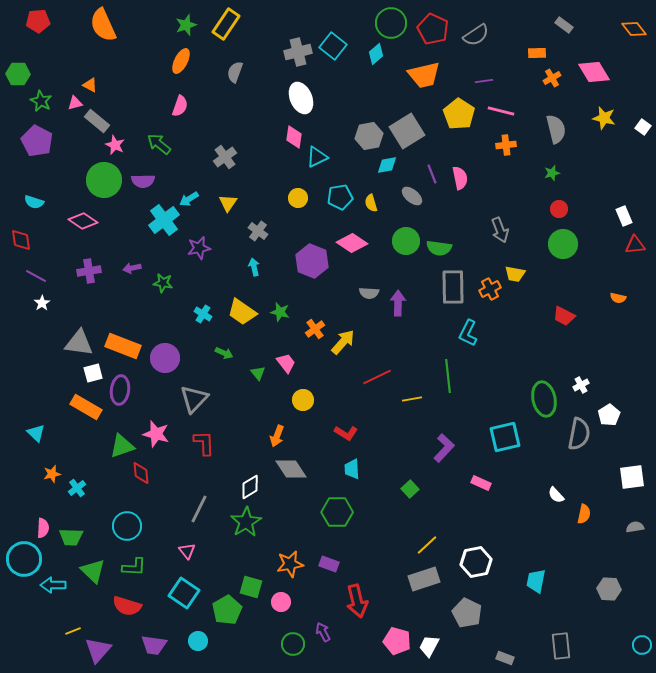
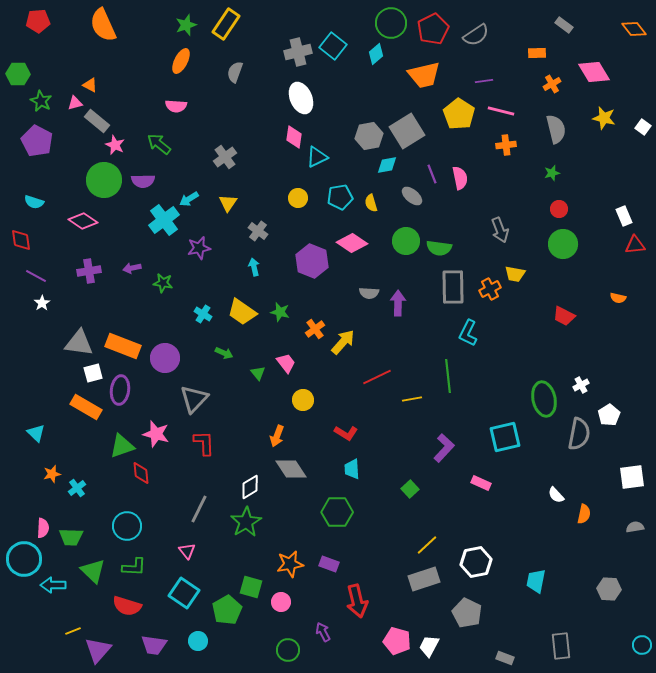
red pentagon at (433, 29): rotated 20 degrees clockwise
orange cross at (552, 78): moved 6 px down
pink semicircle at (180, 106): moved 4 px left; rotated 75 degrees clockwise
green circle at (293, 644): moved 5 px left, 6 px down
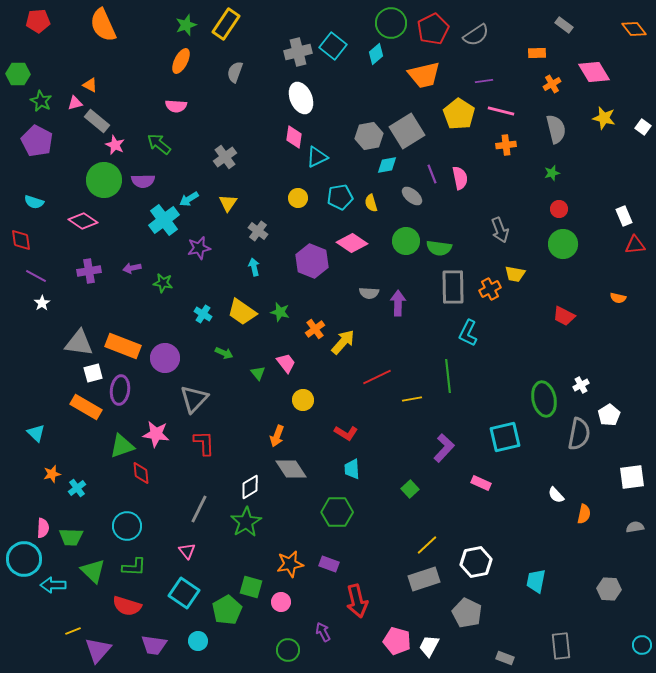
pink star at (156, 434): rotated 8 degrees counterclockwise
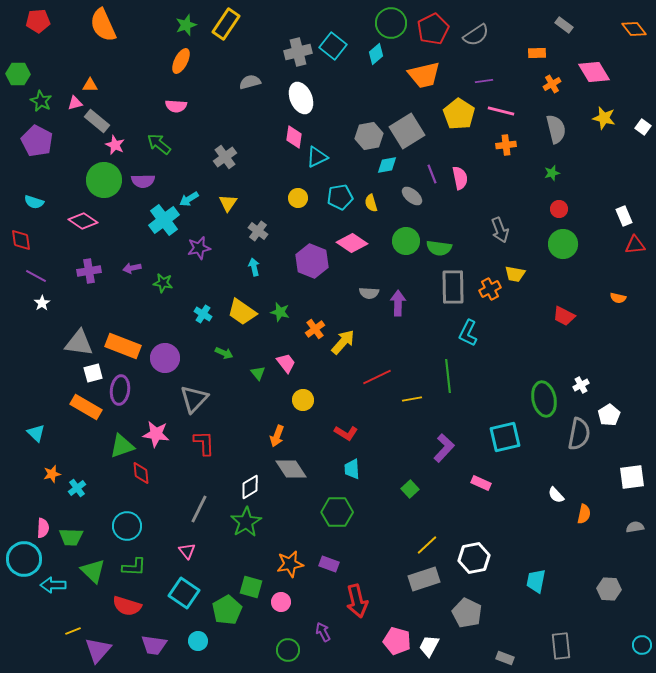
gray semicircle at (235, 72): moved 15 px right, 10 px down; rotated 55 degrees clockwise
orange triangle at (90, 85): rotated 28 degrees counterclockwise
white hexagon at (476, 562): moved 2 px left, 4 px up
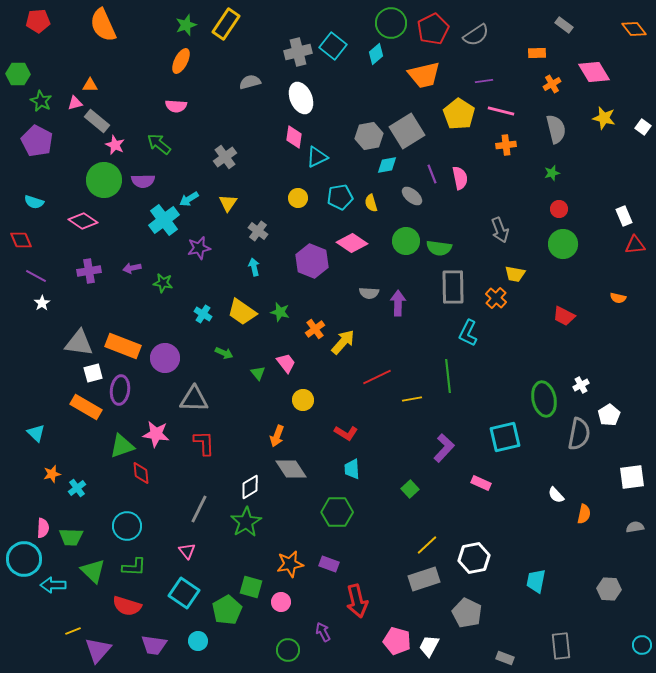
red diamond at (21, 240): rotated 15 degrees counterclockwise
orange cross at (490, 289): moved 6 px right, 9 px down; rotated 20 degrees counterclockwise
gray triangle at (194, 399): rotated 48 degrees clockwise
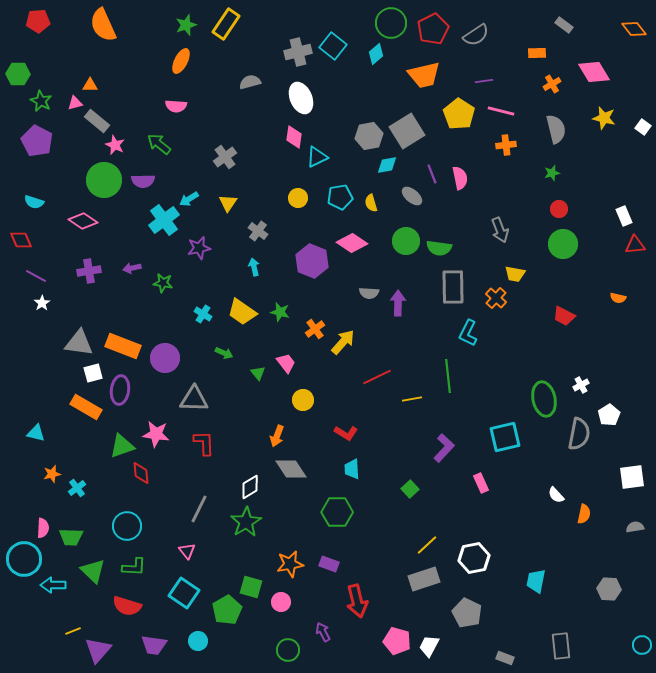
cyan triangle at (36, 433): rotated 30 degrees counterclockwise
pink rectangle at (481, 483): rotated 42 degrees clockwise
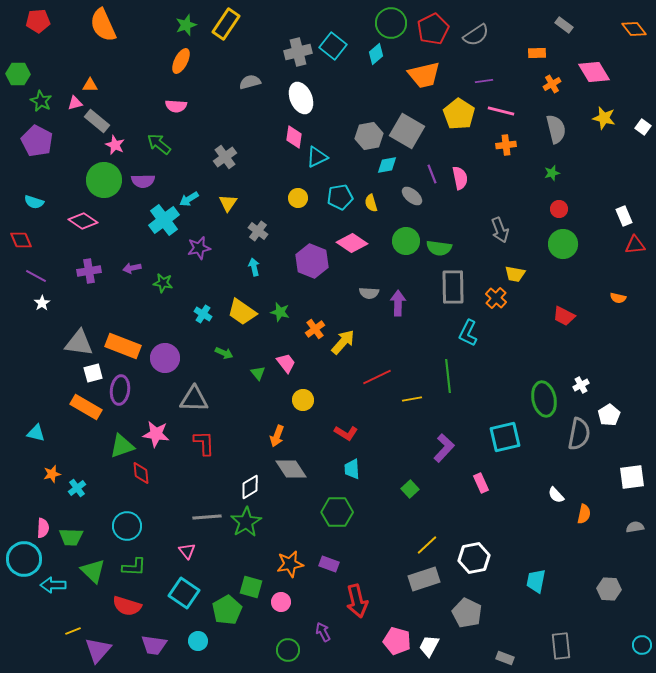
gray square at (407, 131): rotated 28 degrees counterclockwise
gray line at (199, 509): moved 8 px right, 8 px down; rotated 60 degrees clockwise
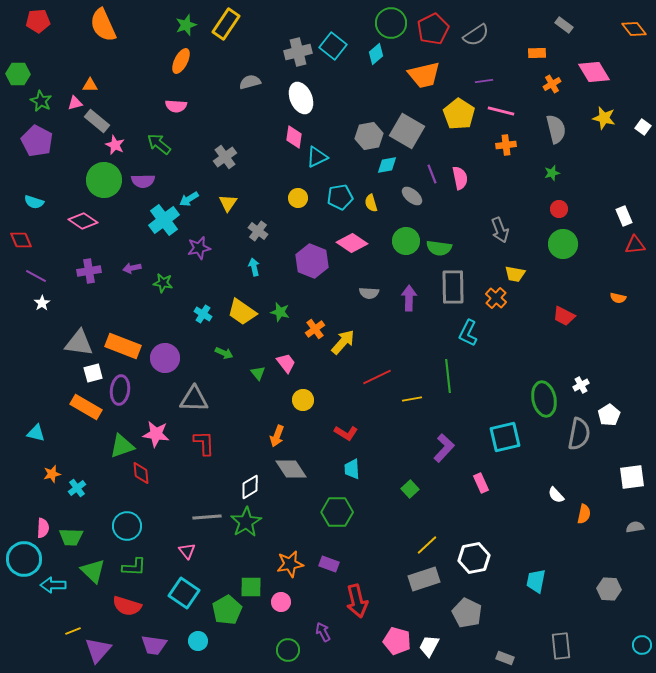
purple arrow at (398, 303): moved 11 px right, 5 px up
green square at (251, 587): rotated 15 degrees counterclockwise
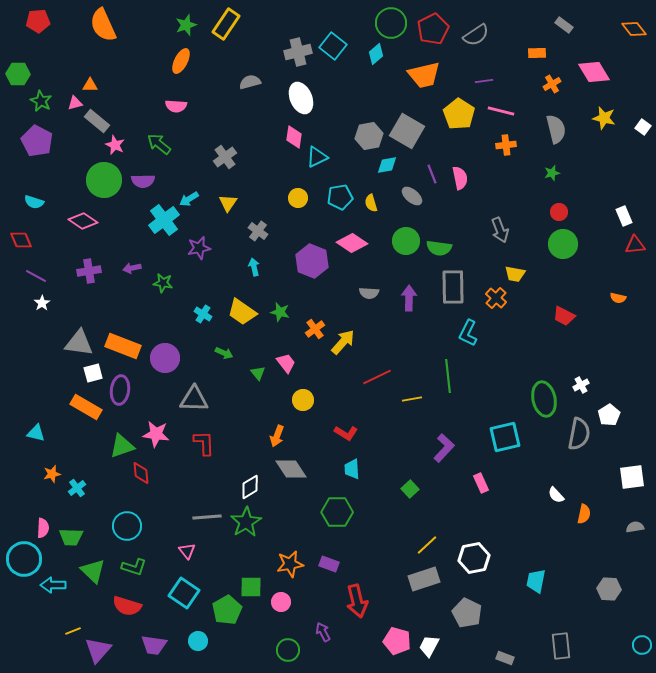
red circle at (559, 209): moved 3 px down
green L-shape at (134, 567): rotated 15 degrees clockwise
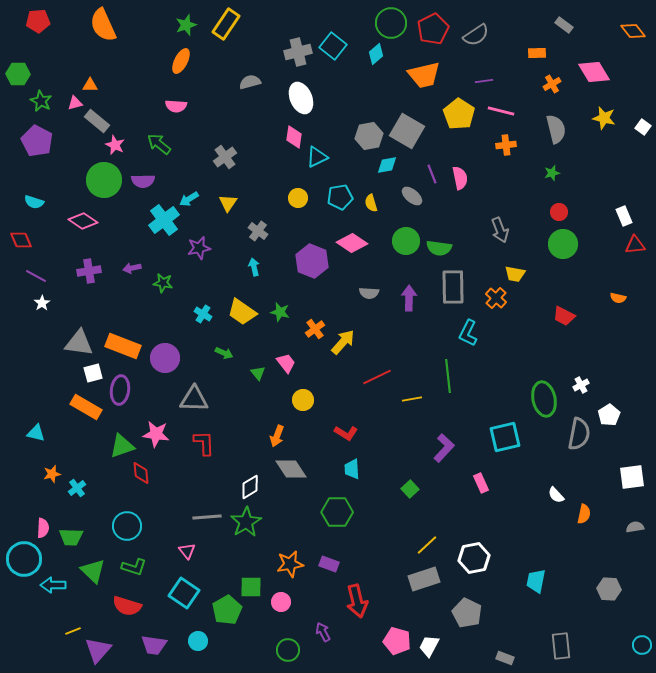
orange diamond at (634, 29): moved 1 px left, 2 px down
